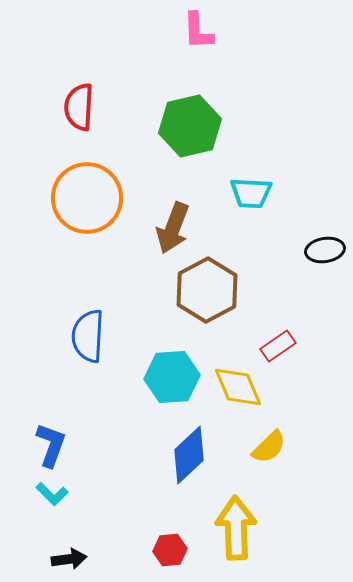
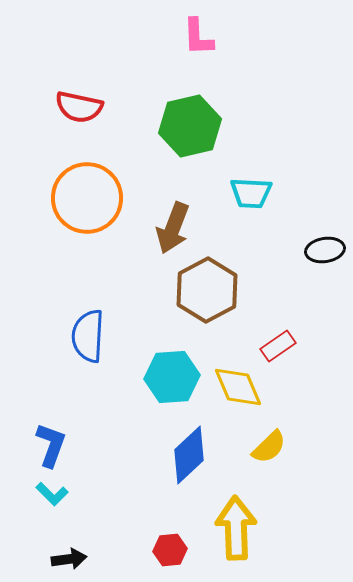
pink L-shape: moved 6 px down
red semicircle: rotated 81 degrees counterclockwise
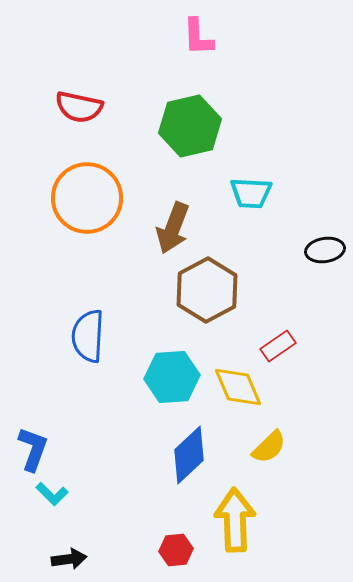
blue L-shape: moved 18 px left, 4 px down
yellow arrow: moved 1 px left, 8 px up
red hexagon: moved 6 px right
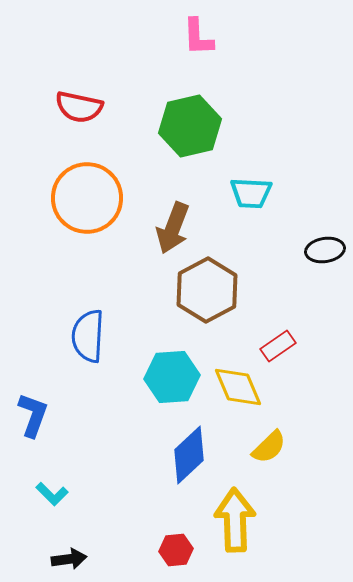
blue L-shape: moved 34 px up
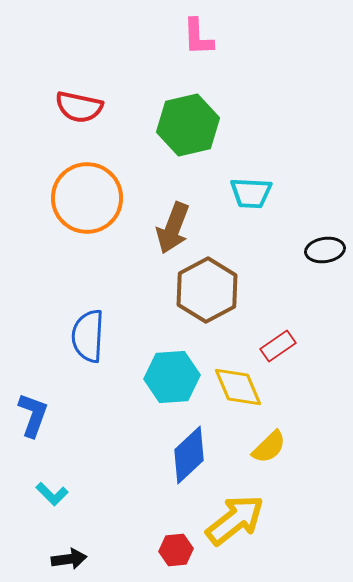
green hexagon: moved 2 px left, 1 px up
yellow arrow: rotated 54 degrees clockwise
